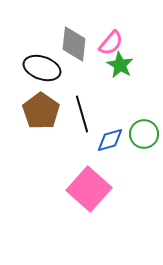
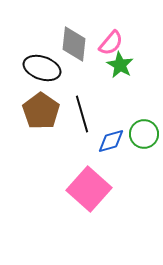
blue diamond: moved 1 px right, 1 px down
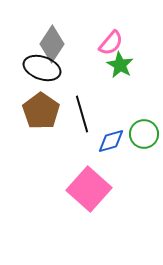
gray diamond: moved 22 px left; rotated 27 degrees clockwise
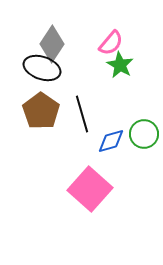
pink square: moved 1 px right
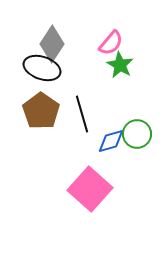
green circle: moved 7 px left
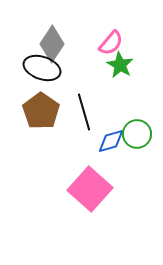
black line: moved 2 px right, 2 px up
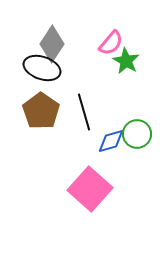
green star: moved 6 px right, 4 px up
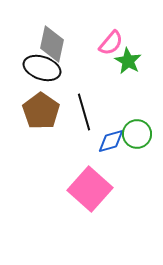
gray diamond: rotated 21 degrees counterclockwise
green star: moved 2 px right
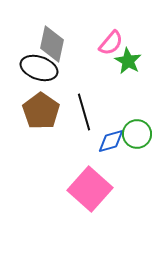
black ellipse: moved 3 px left
